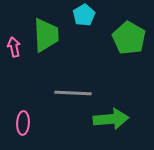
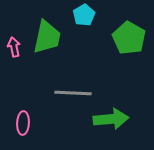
green trapezoid: moved 1 px right, 2 px down; rotated 15 degrees clockwise
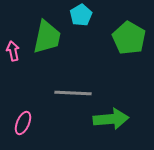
cyan pentagon: moved 3 px left
pink arrow: moved 1 px left, 4 px down
pink ellipse: rotated 20 degrees clockwise
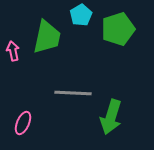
green pentagon: moved 11 px left, 9 px up; rotated 24 degrees clockwise
green arrow: moved 2 px up; rotated 112 degrees clockwise
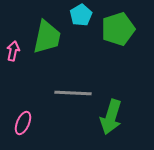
pink arrow: rotated 24 degrees clockwise
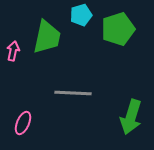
cyan pentagon: rotated 15 degrees clockwise
green arrow: moved 20 px right
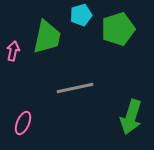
gray line: moved 2 px right, 5 px up; rotated 15 degrees counterclockwise
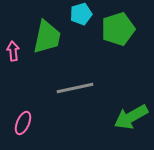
cyan pentagon: moved 1 px up
pink arrow: rotated 18 degrees counterclockwise
green arrow: rotated 44 degrees clockwise
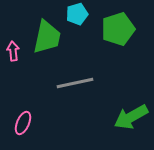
cyan pentagon: moved 4 px left
gray line: moved 5 px up
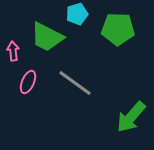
green pentagon: rotated 20 degrees clockwise
green trapezoid: rotated 105 degrees clockwise
gray line: rotated 48 degrees clockwise
green arrow: rotated 20 degrees counterclockwise
pink ellipse: moved 5 px right, 41 px up
